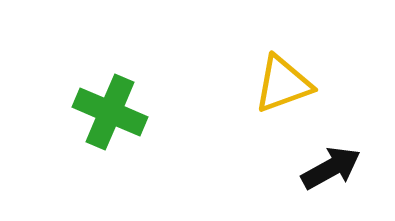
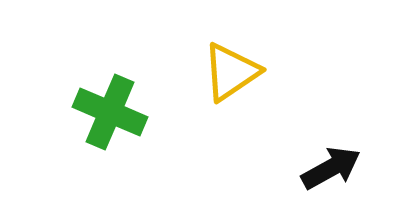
yellow triangle: moved 52 px left, 12 px up; rotated 14 degrees counterclockwise
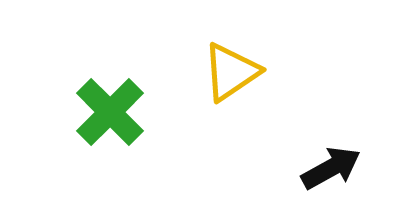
green cross: rotated 22 degrees clockwise
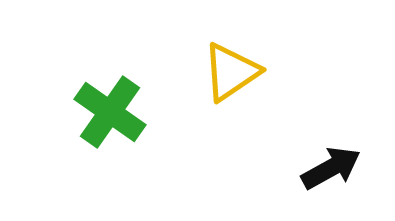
green cross: rotated 10 degrees counterclockwise
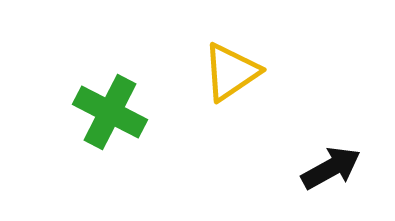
green cross: rotated 8 degrees counterclockwise
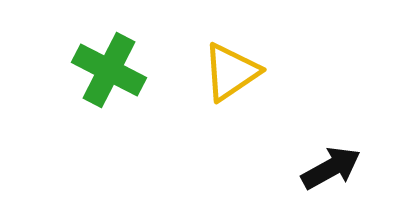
green cross: moved 1 px left, 42 px up
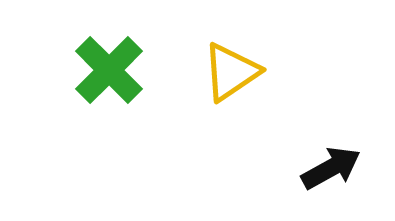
green cross: rotated 18 degrees clockwise
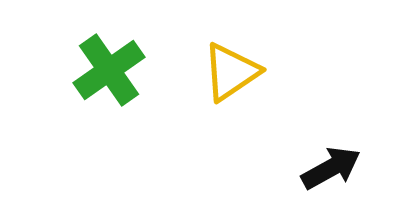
green cross: rotated 10 degrees clockwise
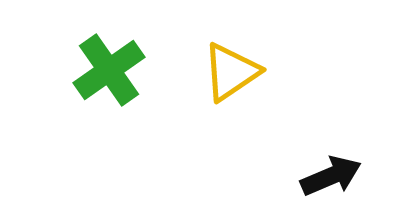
black arrow: moved 8 px down; rotated 6 degrees clockwise
